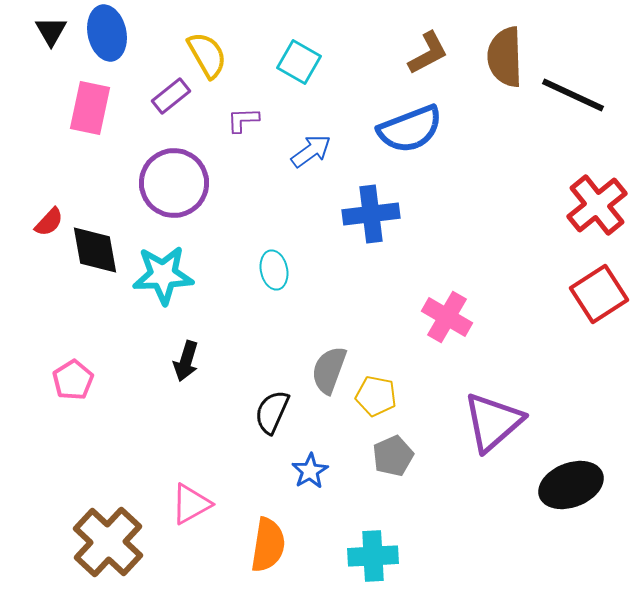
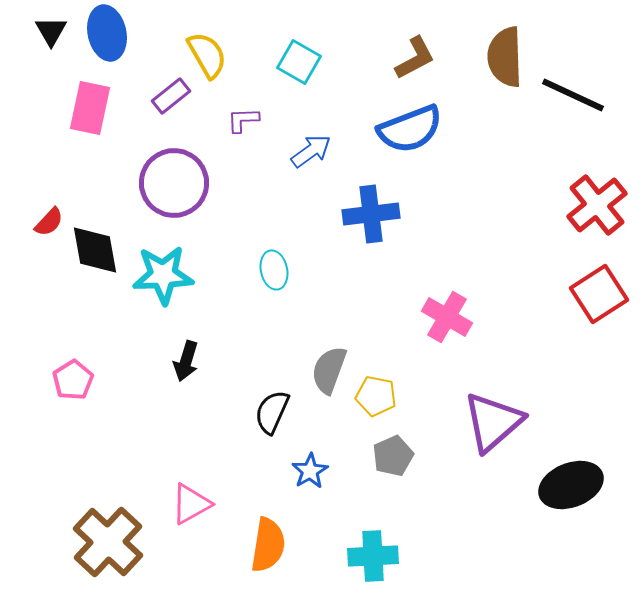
brown L-shape: moved 13 px left, 5 px down
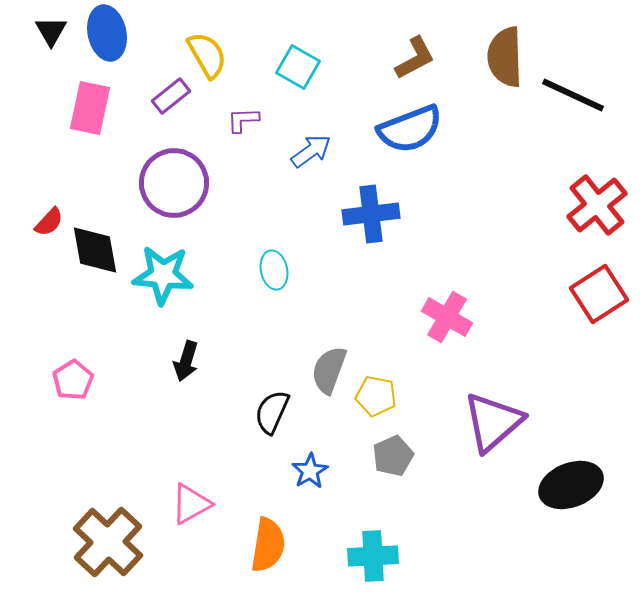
cyan square: moved 1 px left, 5 px down
cyan star: rotated 8 degrees clockwise
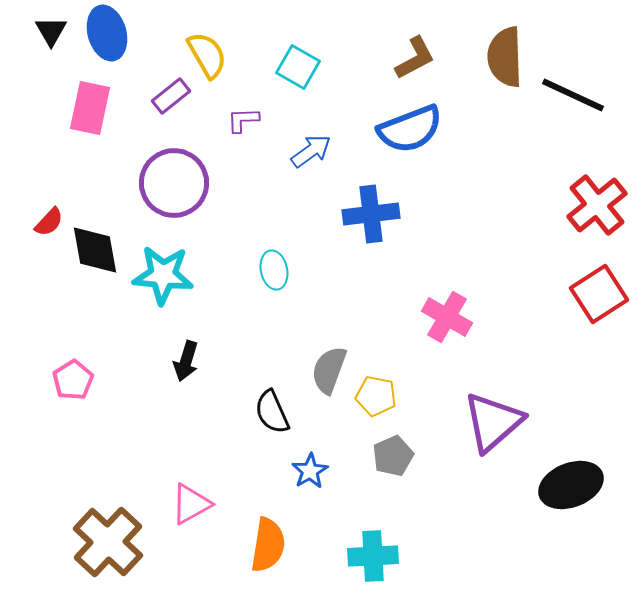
blue ellipse: rotated 4 degrees counterclockwise
black semicircle: rotated 48 degrees counterclockwise
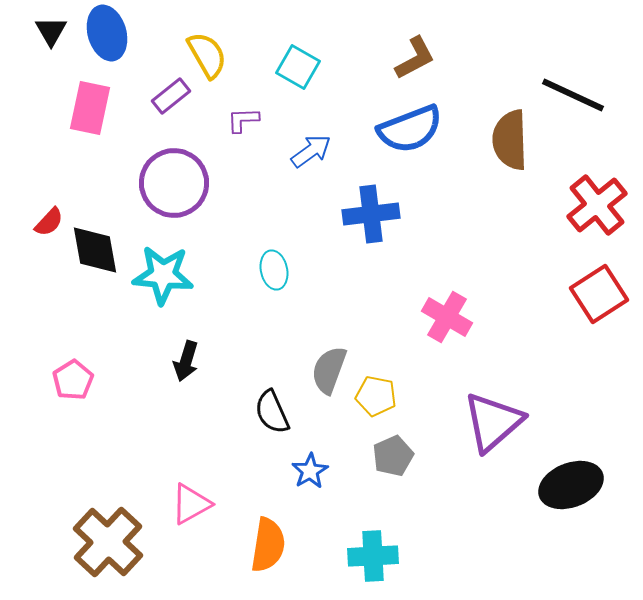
brown semicircle: moved 5 px right, 83 px down
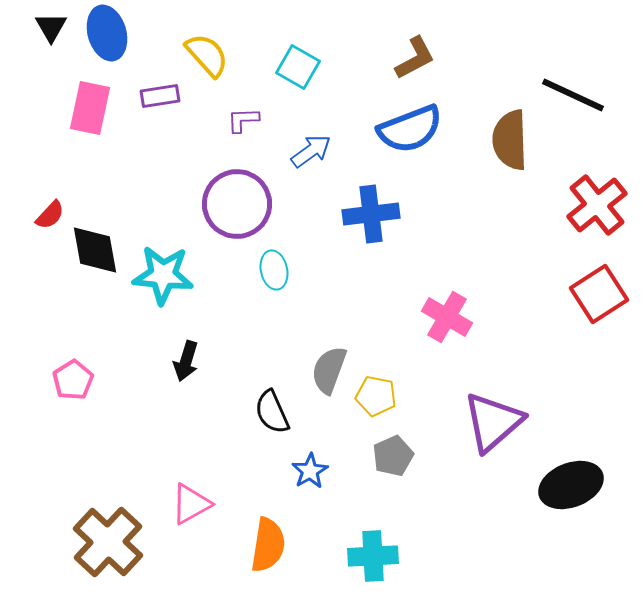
black triangle: moved 4 px up
yellow semicircle: rotated 12 degrees counterclockwise
purple rectangle: moved 11 px left; rotated 30 degrees clockwise
purple circle: moved 63 px right, 21 px down
red semicircle: moved 1 px right, 7 px up
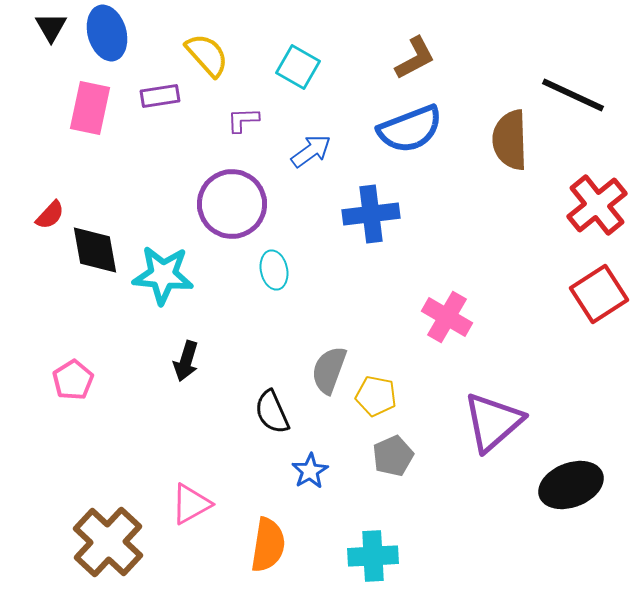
purple circle: moved 5 px left
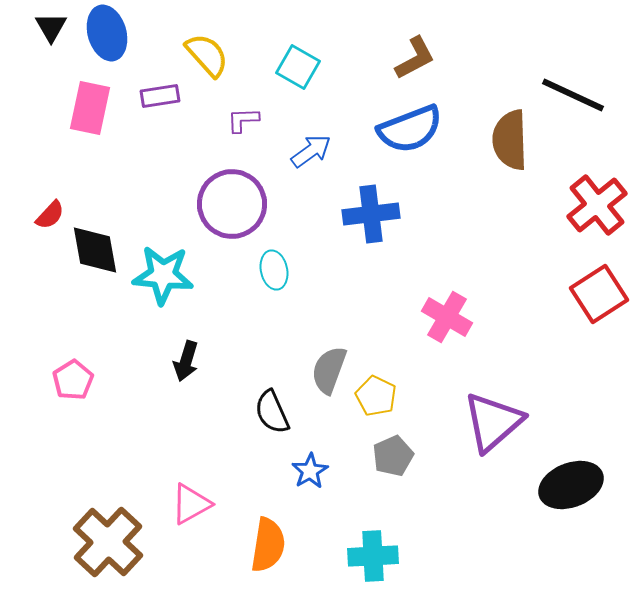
yellow pentagon: rotated 15 degrees clockwise
